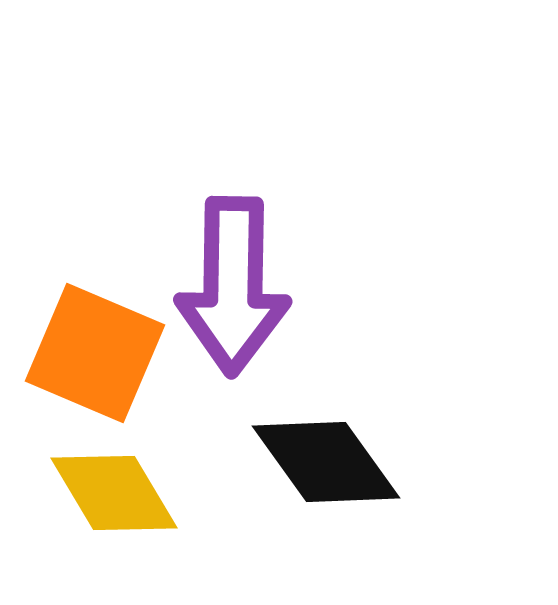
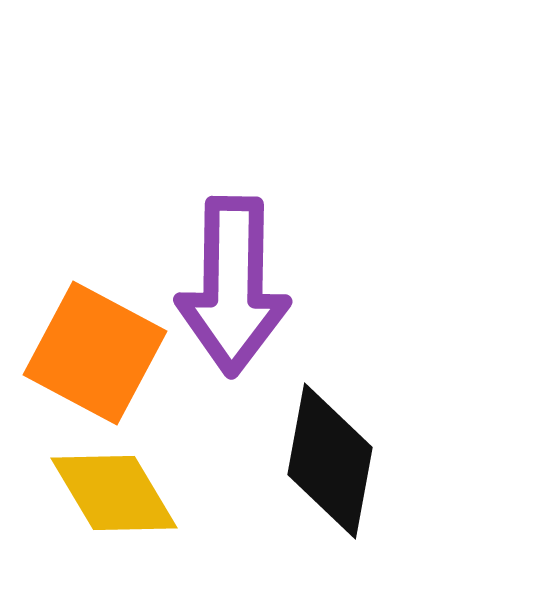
orange square: rotated 5 degrees clockwise
black diamond: moved 4 px right, 1 px up; rotated 46 degrees clockwise
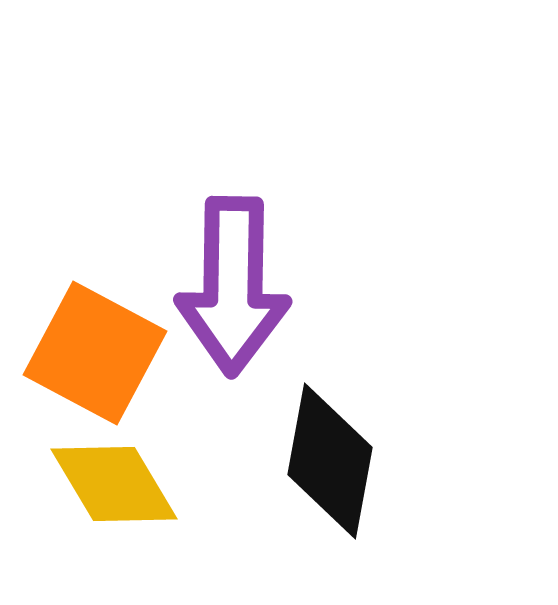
yellow diamond: moved 9 px up
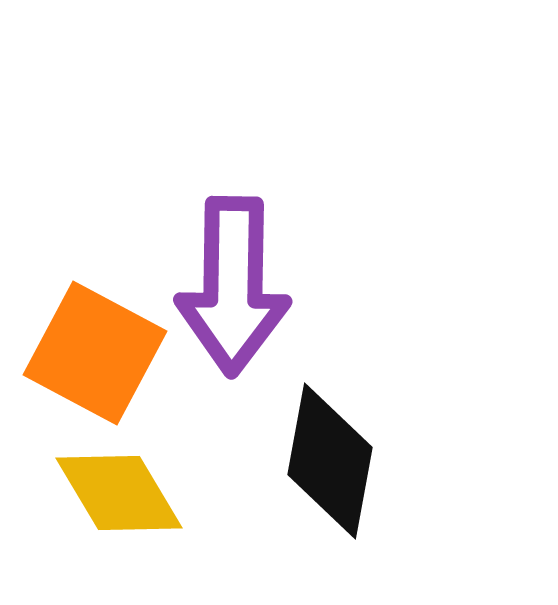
yellow diamond: moved 5 px right, 9 px down
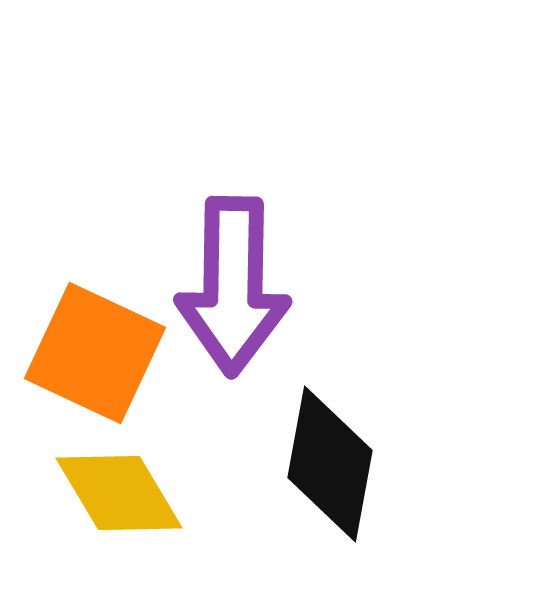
orange square: rotated 3 degrees counterclockwise
black diamond: moved 3 px down
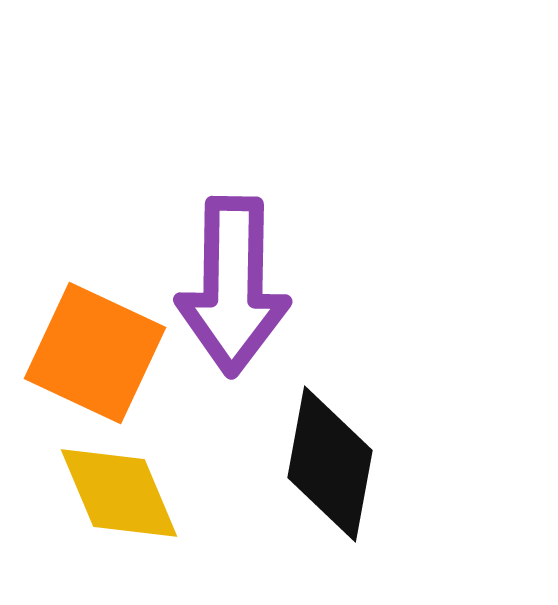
yellow diamond: rotated 8 degrees clockwise
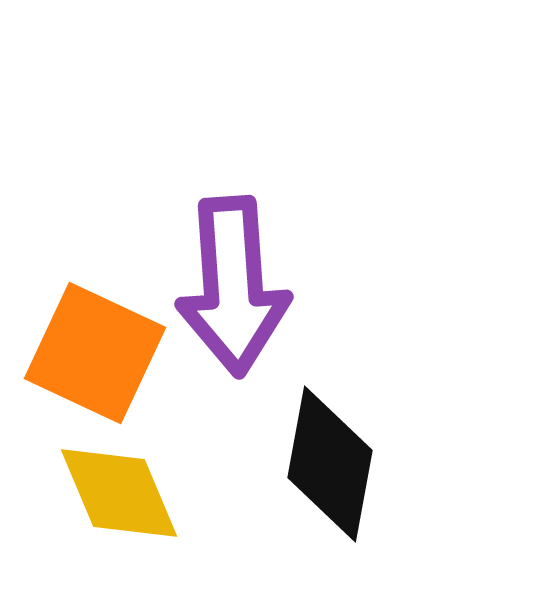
purple arrow: rotated 5 degrees counterclockwise
